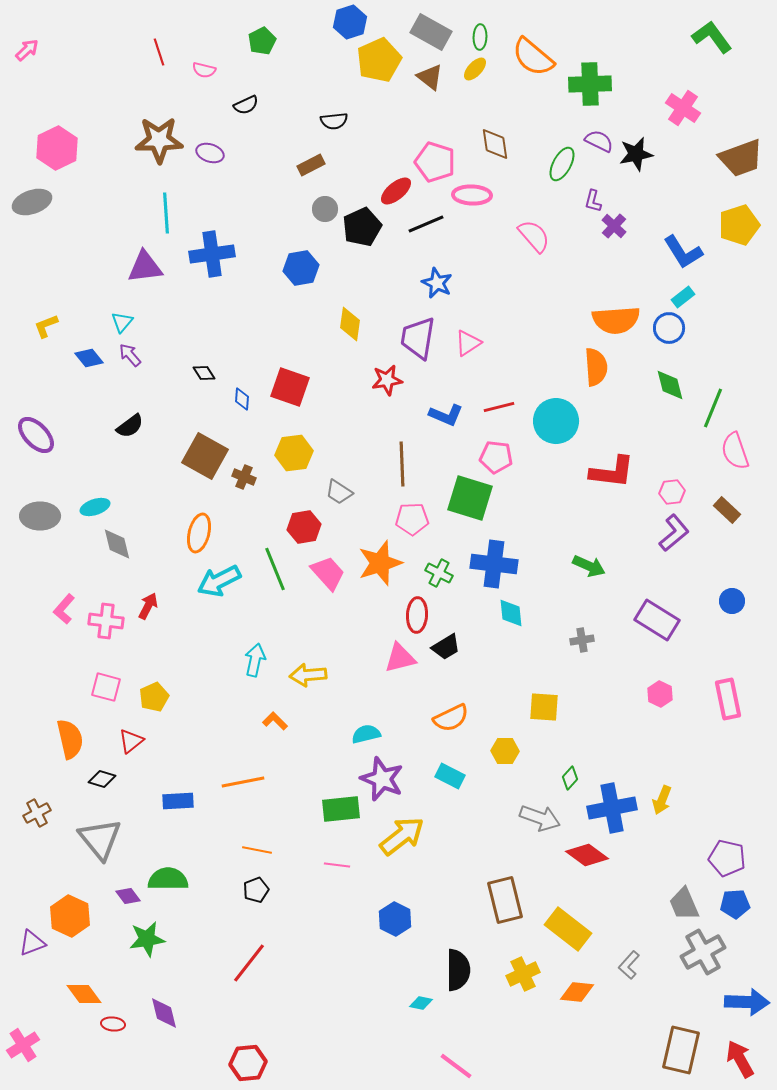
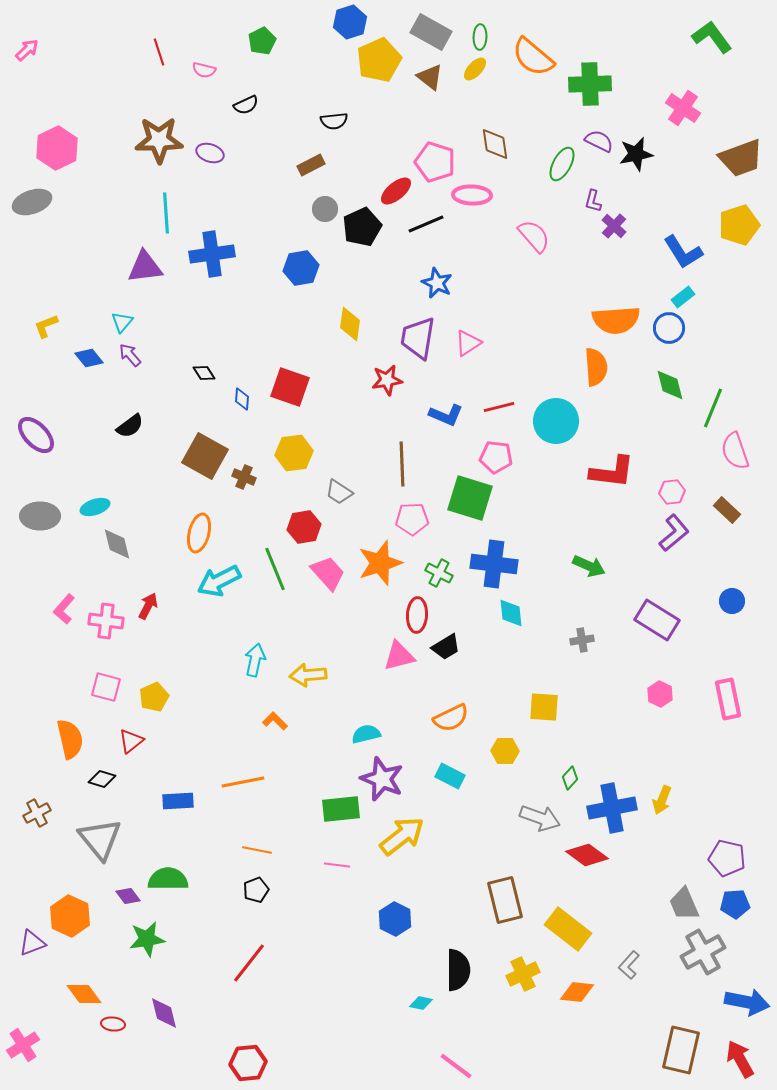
pink triangle at (400, 658): moved 1 px left, 2 px up
blue arrow at (747, 1002): rotated 9 degrees clockwise
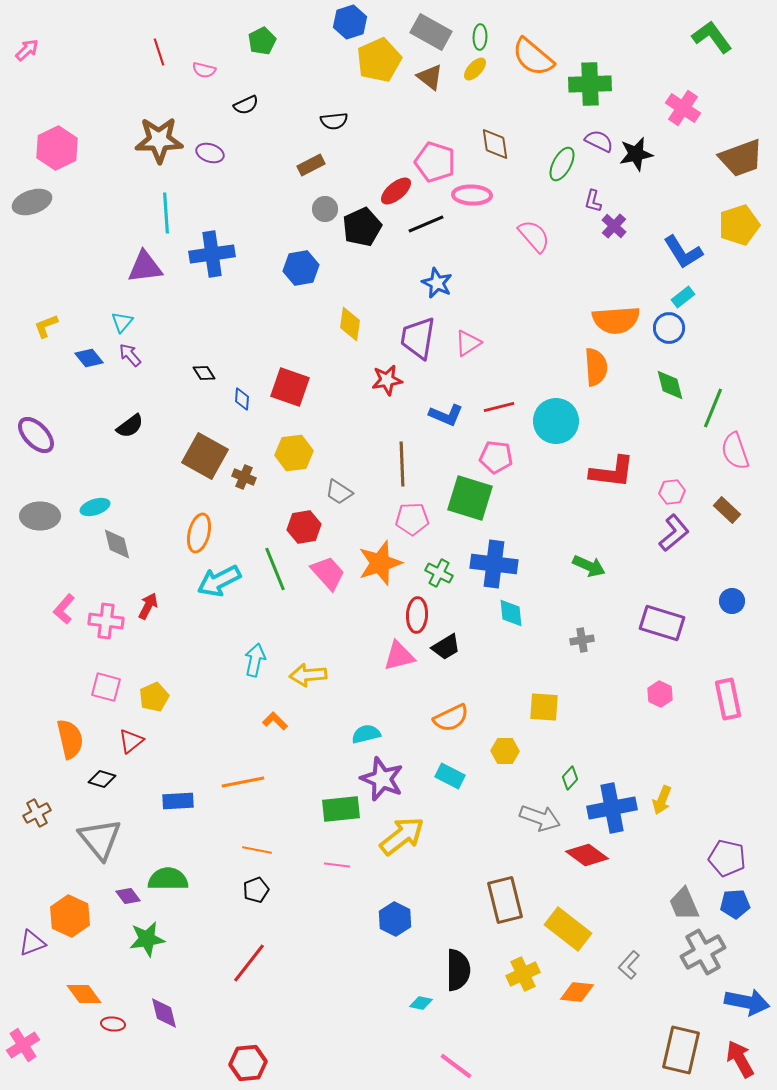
purple rectangle at (657, 620): moved 5 px right, 3 px down; rotated 15 degrees counterclockwise
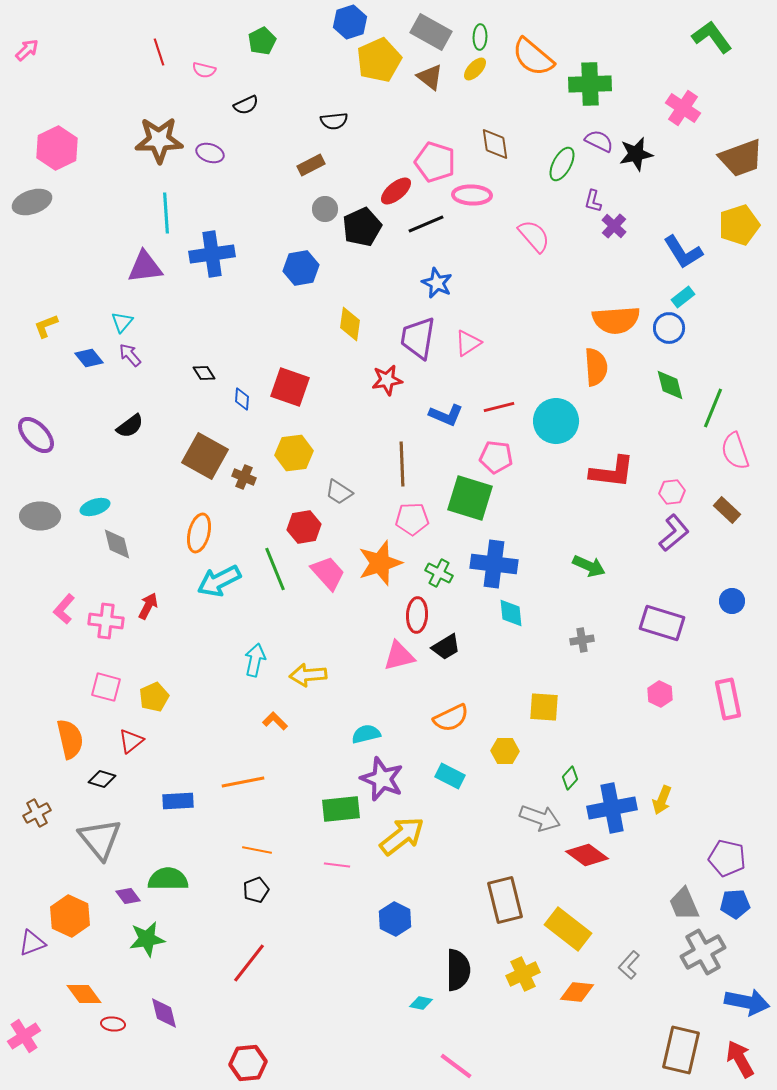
pink cross at (23, 1045): moved 1 px right, 9 px up
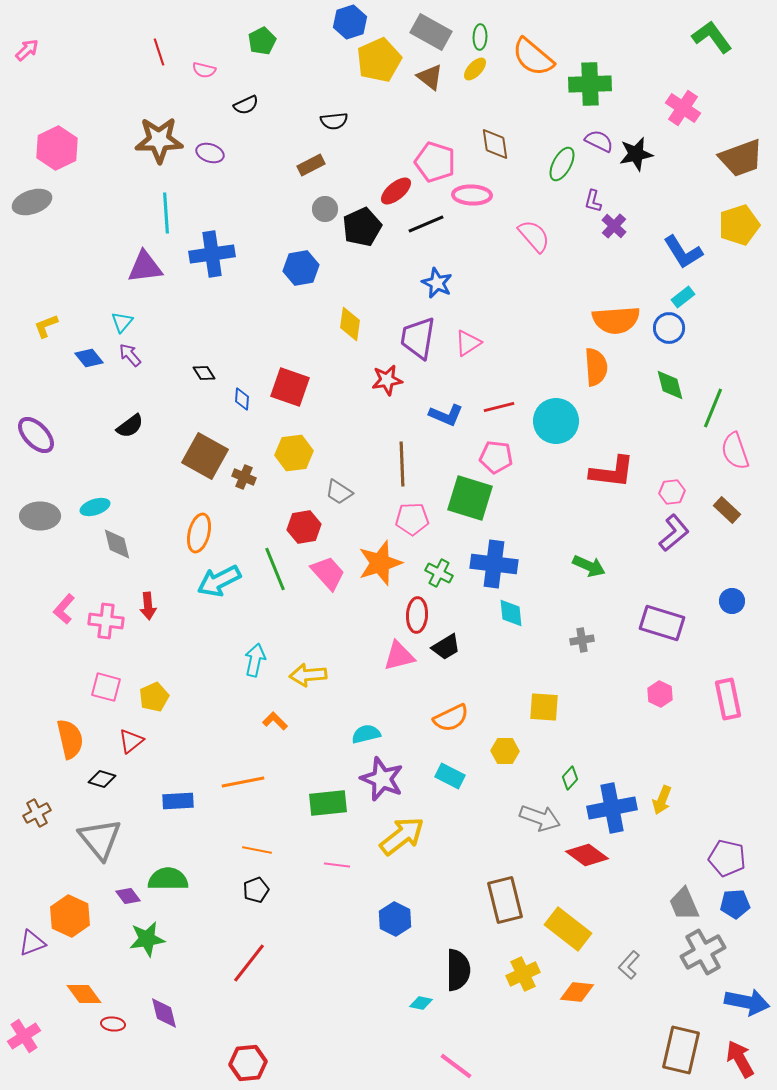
red arrow at (148, 606): rotated 148 degrees clockwise
green rectangle at (341, 809): moved 13 px left, 6 px up
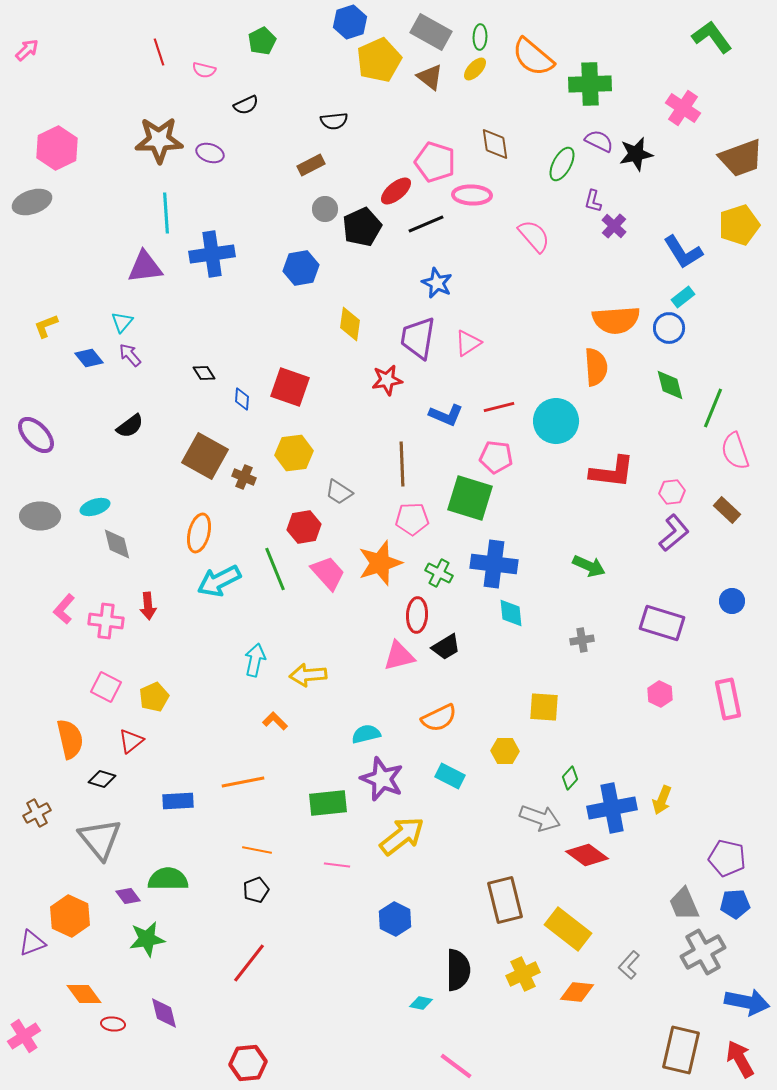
pink square at (106, 687): rotated 12 degrees clockwise
orange semicircle at (451, 718): moved 12 px left
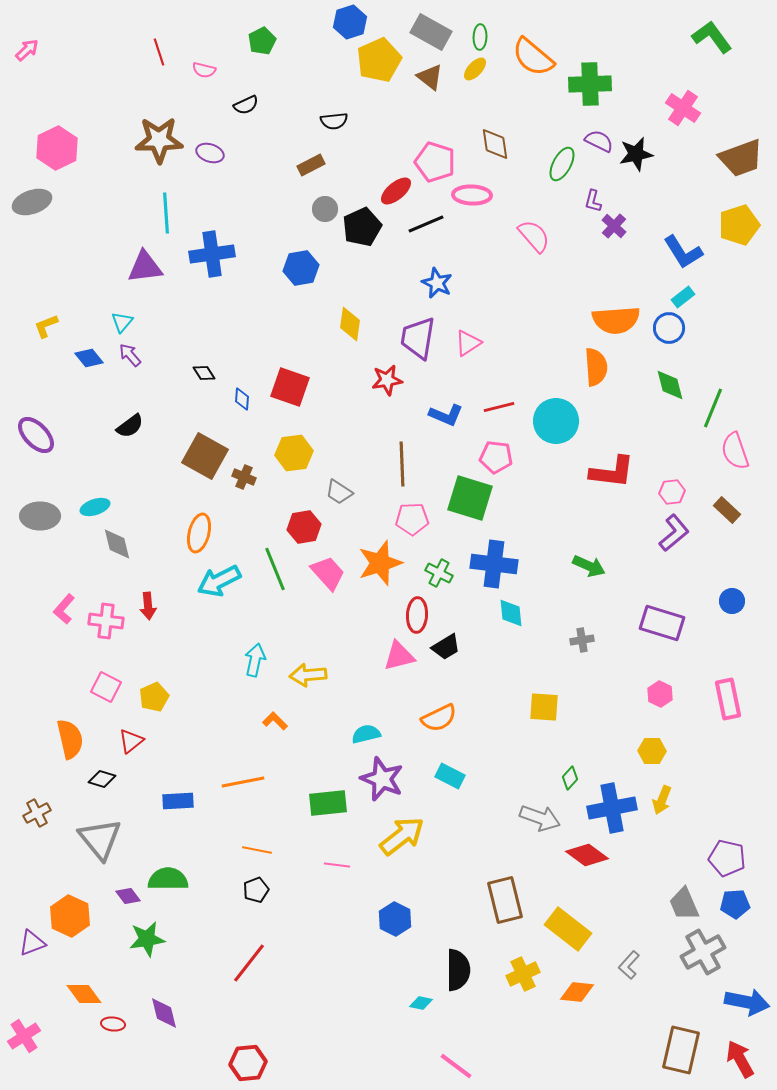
yellow hexagon at (505, 751): moved 147 px right
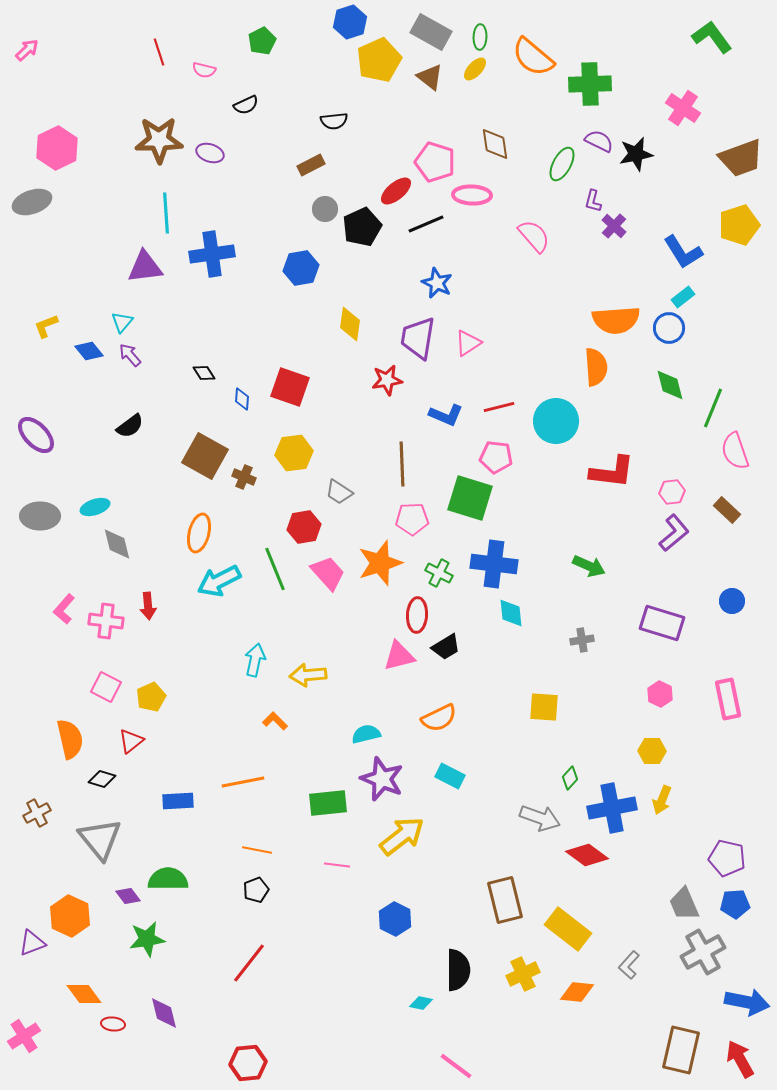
blue diamond at (89, 358): moved 7 px up
yellow pentagon at (154, 697): moved 3 px left
